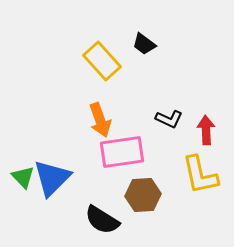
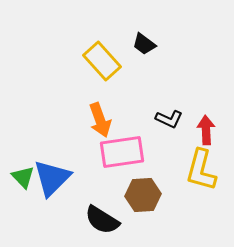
yellow L-shape: moved 1 px right, 5 px up; rotated 27 degrees clockwise
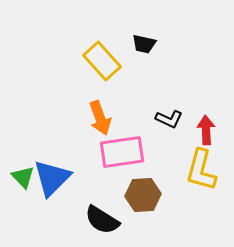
black trapezoid: rotated 25 degrees counterclockwise
orange arrow: moved 2 px up
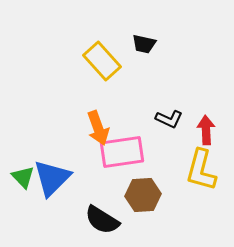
orange arrow: moved 2 px left, 10 px down
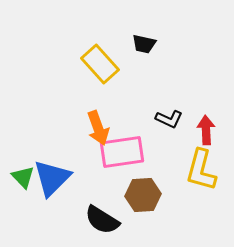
yellow rectangle: moved 2 px left, 3 px down
